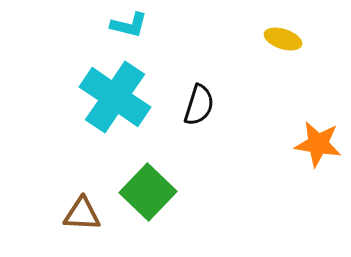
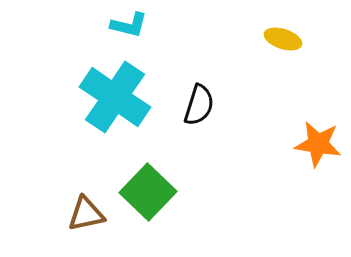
brown triangle: moved 4 px right; rotated 15 degrees counterclockwise
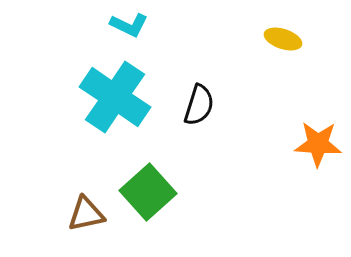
cyan L-shape: rotated 12 degrees clockwise
orange star: rotated 6 degrees counterclockwise
green square: rotated 4 degrees clockwise
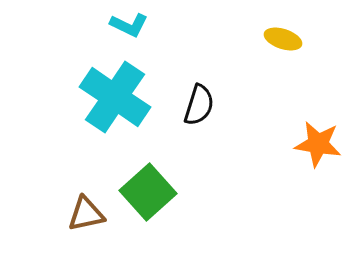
orange star: rotated 6 degrees clockwise
